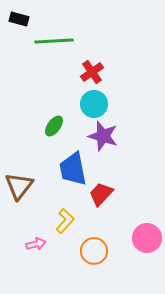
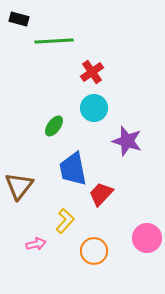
cyan circle: moved 4 px down
purple star: moved 24 px right, 5 px down
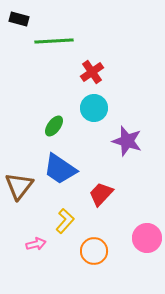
blue trapezoid: moved 13 px left; rotated 45 degrees counterclockwise
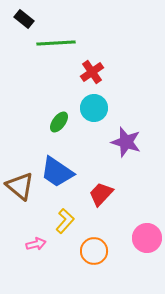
black rectangle: moved 5 px right; rotated 24 degrees clockwise
green line: moved 2 px right, 2 px down
green ellipse: moved 5 px right, 4 px up
purple star: moved 1 px left, 1 px down
blue trapezoid: moved 3 px left, 3 px down
brown triangle: moved 1 px right; rotated 28 degrees counterclockwise
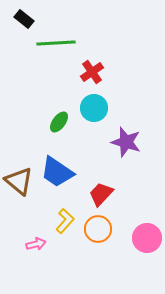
brown triangle: moved 1 px left, 5 px up
orange circle: moved 4 px right, 22 px up
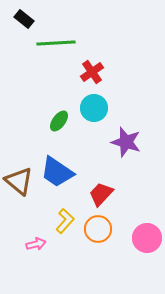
green ellipse: moved 1 px up
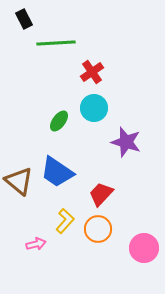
black rectangle: rotated 24 degrees clockwise
pink circle: moved 3 px left, 10 px down
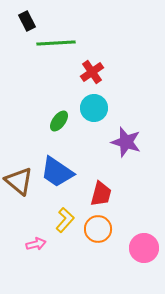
black rectangle: moved 3 px right, 2 px down
red trapezoid: rotated 152 degrees clockwise
yellow L-shape: moved 1 px up
